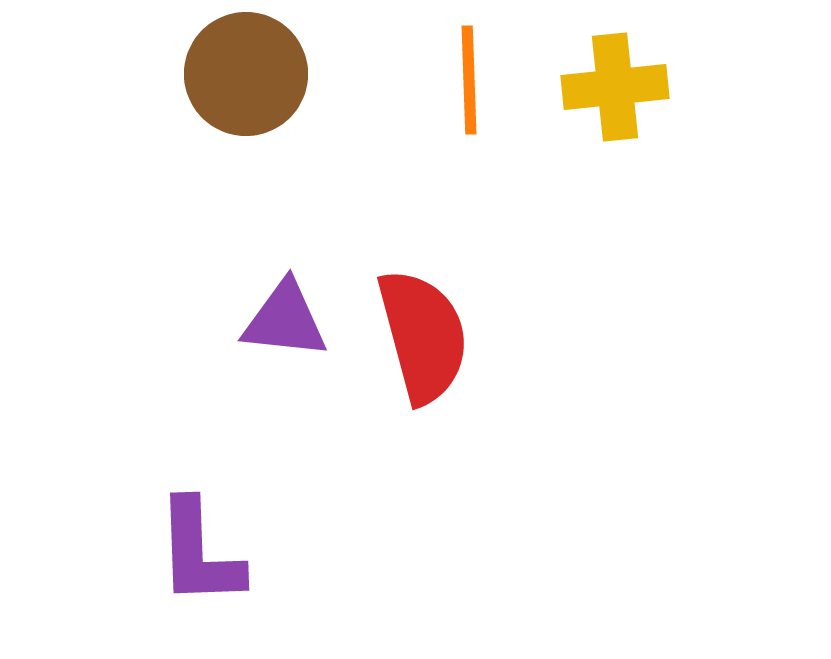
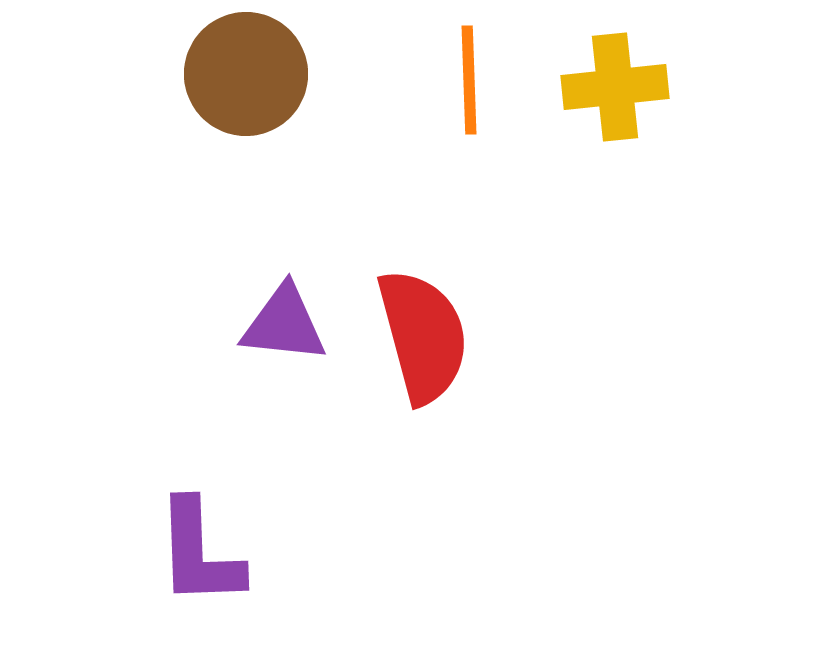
purple triangle: moved 1 px left, 4 px down
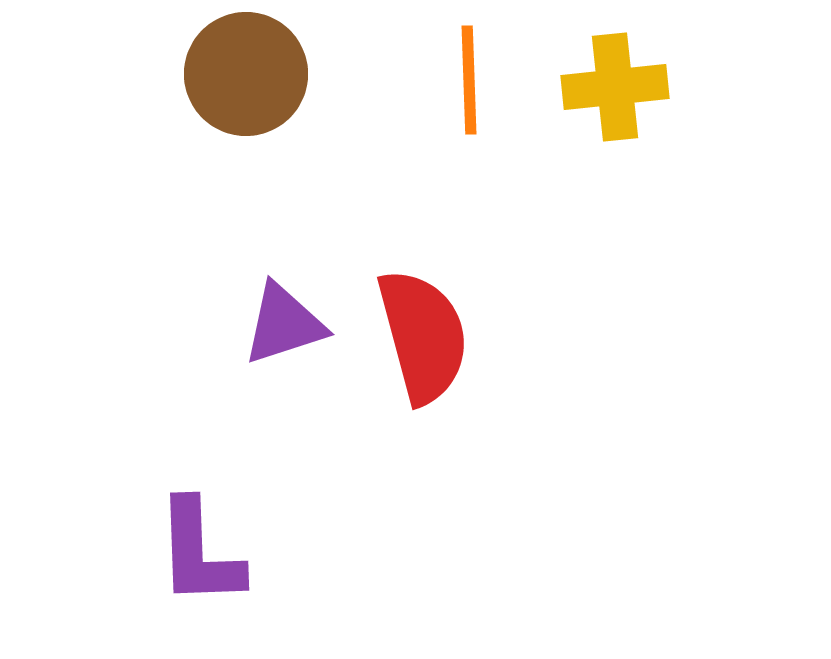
purple triangle: rotated 24 degrees counterclockwise
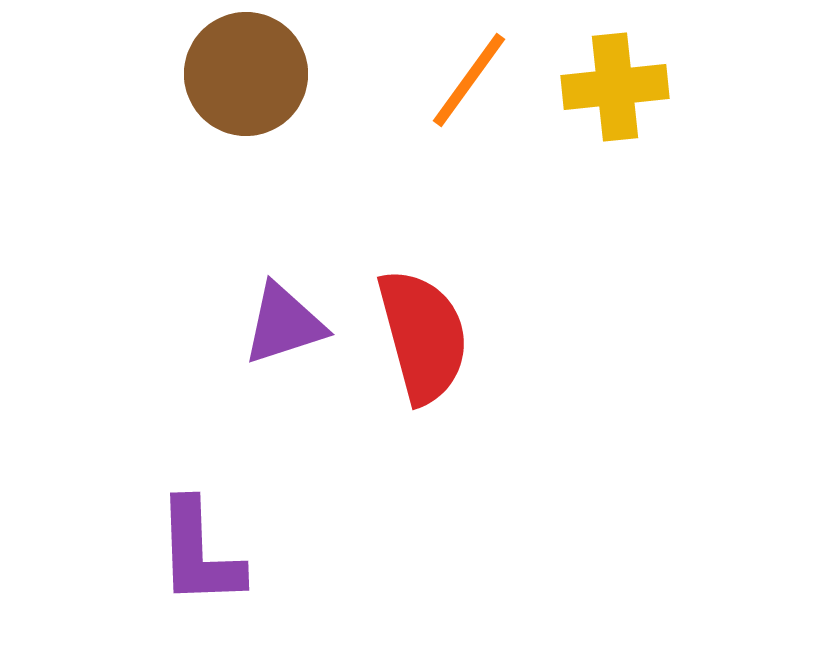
orange line: rotated 38 degrees clockwise
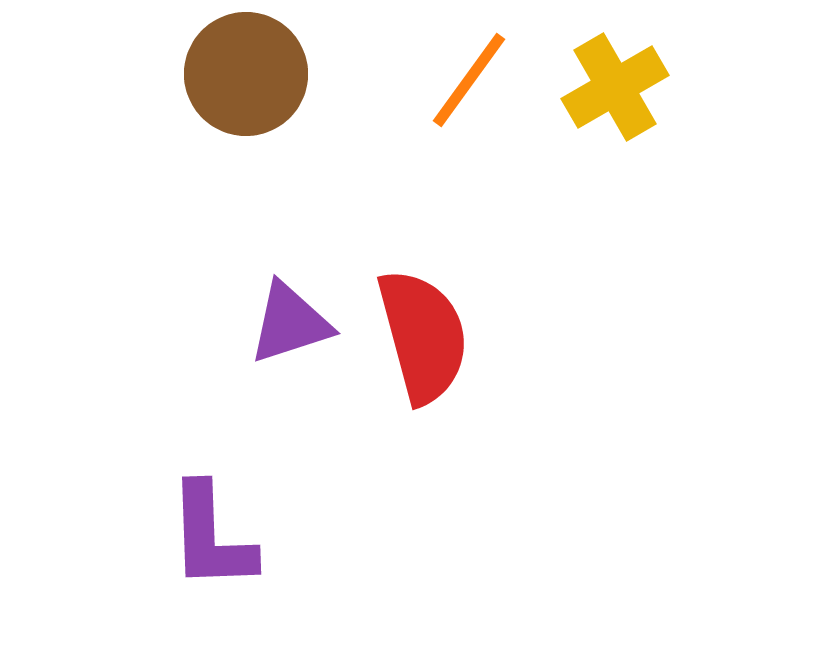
yellow cross: rotated 24 degrees counterclockwise
purple triangle: moved 6 px right, 1 px up
purple L-shape: moved 12 px right, 16 px up
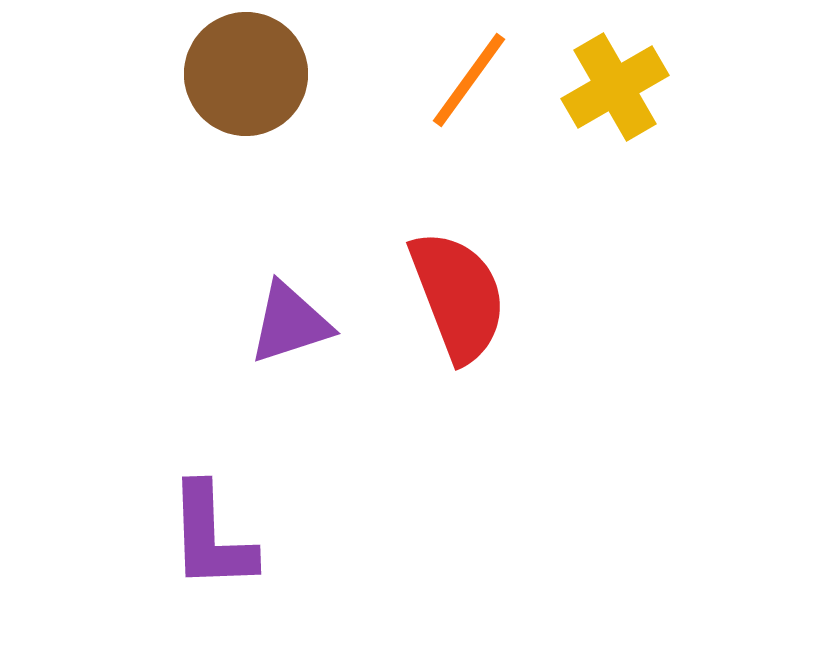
red semicircle: moved 35 px right, 40 px up; rotated 6 degrees counterclockwise
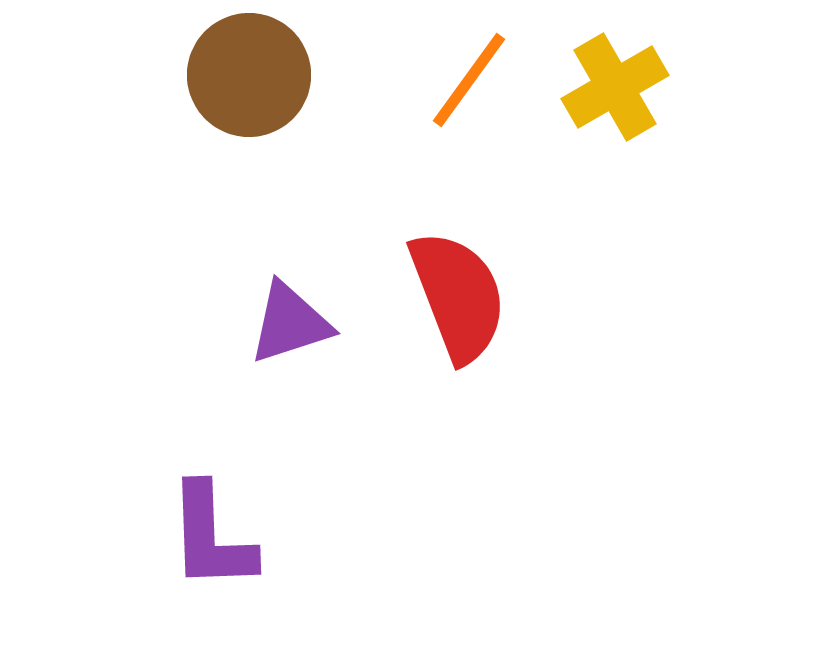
brown circle: moved 3 px right, 1 px down
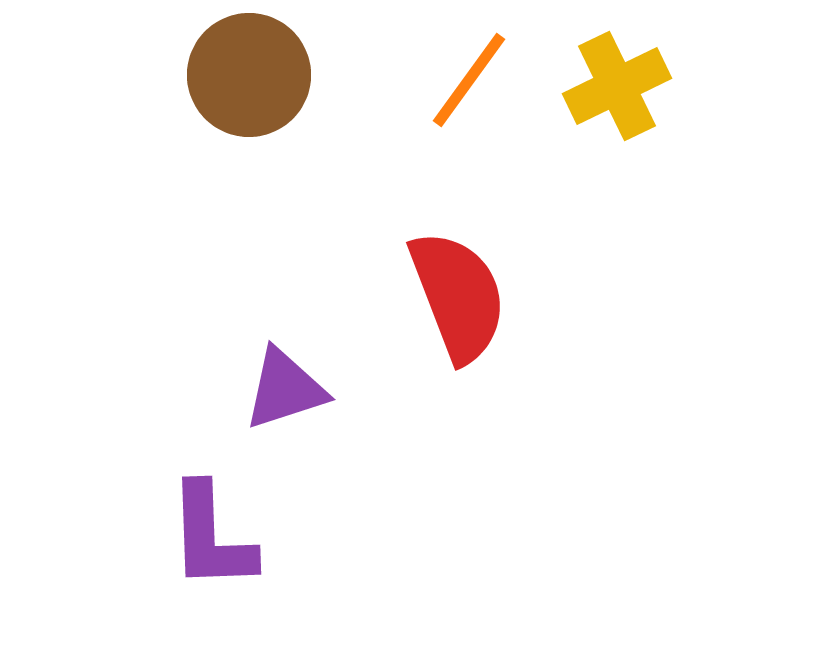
yellow cross: moved 2 px right, 1 px up; rotated 4 degrees clockwise
purple triangle: moved 5 px left, 66 px down
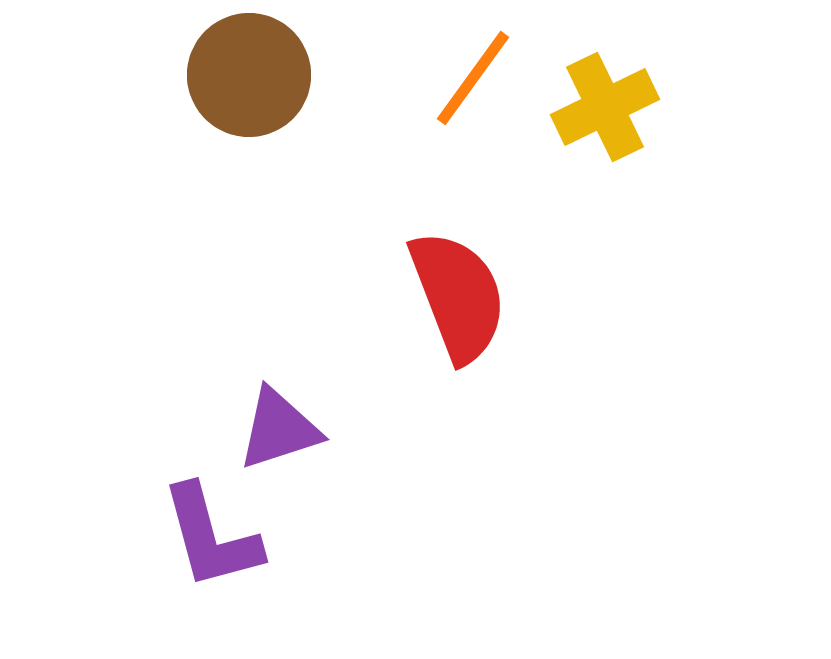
orange line: moved 4 px right, 2 px up
yellow cross: moved 12 px left, 21 px down
purple triangle: moved 6 px left, 40 px down
purple L-shape: rotated 13 degrees counterclockwise
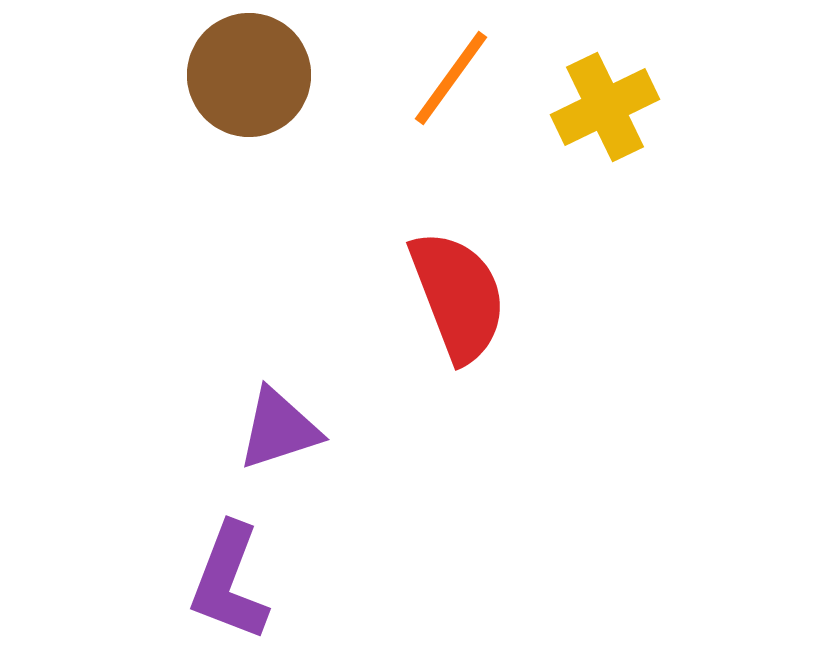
orange line: moved 22 px left
purple L-shape: moved 18 px right, 45 px down; rotated 36 degrees clockwise
